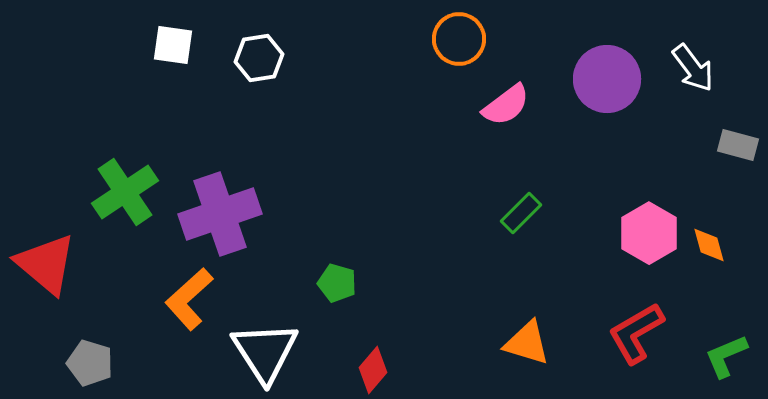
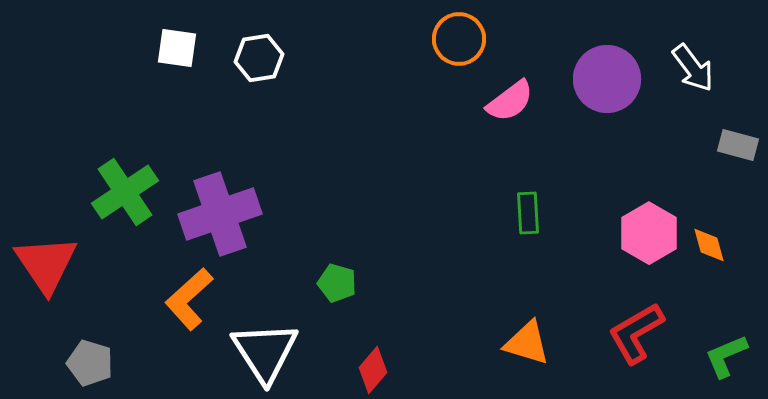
white square: moved 4 px right, 3 px down
pink semicircle: moved 4 px right, 4 px up
green rectangle: moved 7 px right; rotated 48 degrees counterclockwise
red triangle: rotated 16 degrees clockwise
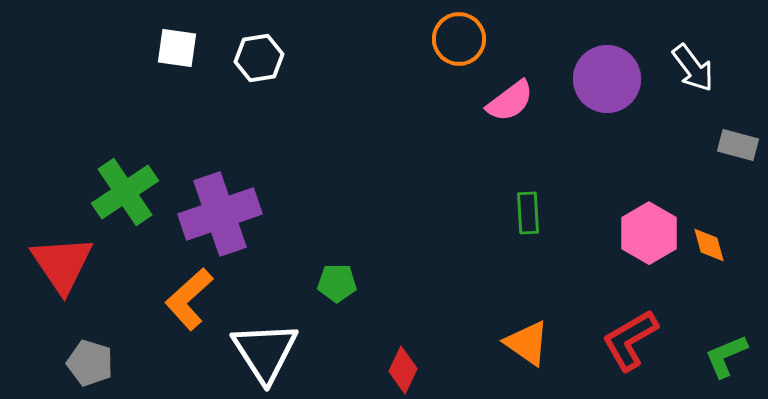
red triangle: moved 16 px right
green pentagon: rotated 15 degrees counterclockwise
red L-shape: moved 6 px left, 7 px down
orange triangle: rotated 18 degrees clockwise
red diamond: moved 30 px right; rotated 15 degrees counterclockwise
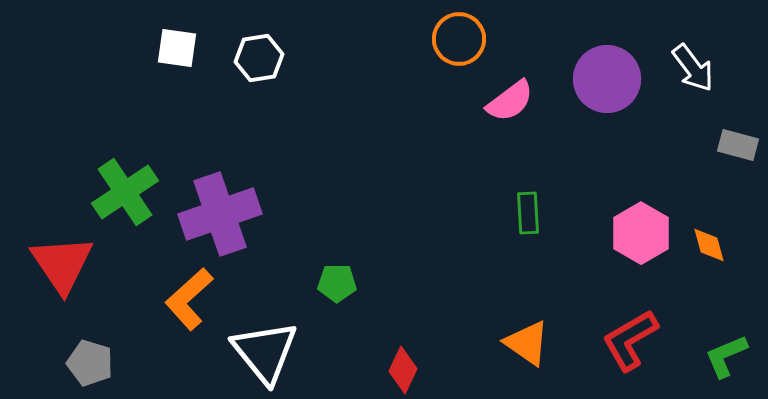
pink hexagon: moved 8 px left
white triangle: rotated 6 degrees counterclockwise
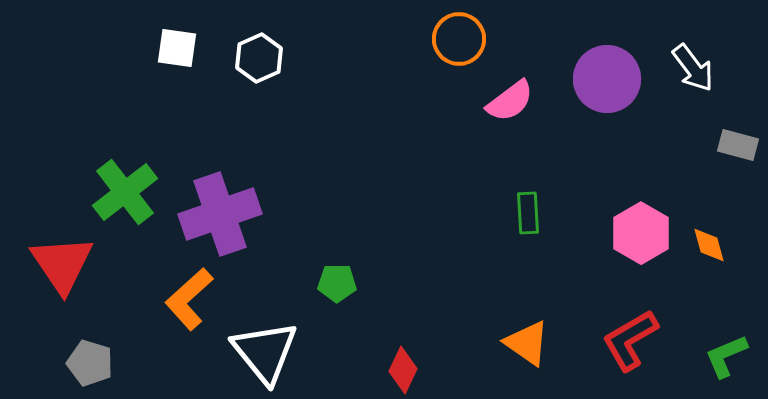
white hexagon: rotated 15 degrees counterclockwise
green cross: rotated 4 degrees counterclockwise
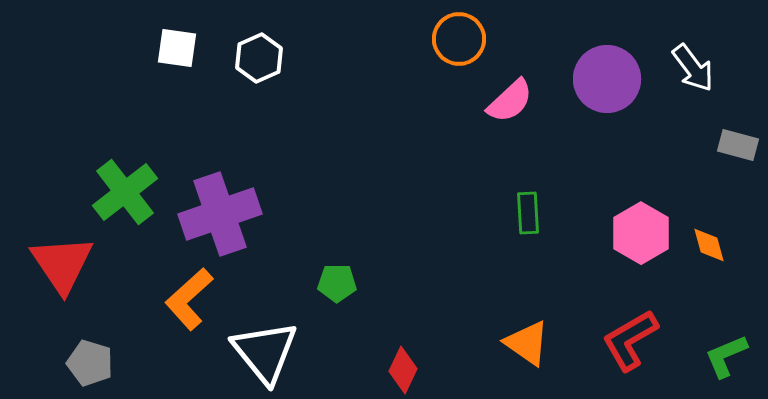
pink semicircle: rotated 6 degrees counterclockwise
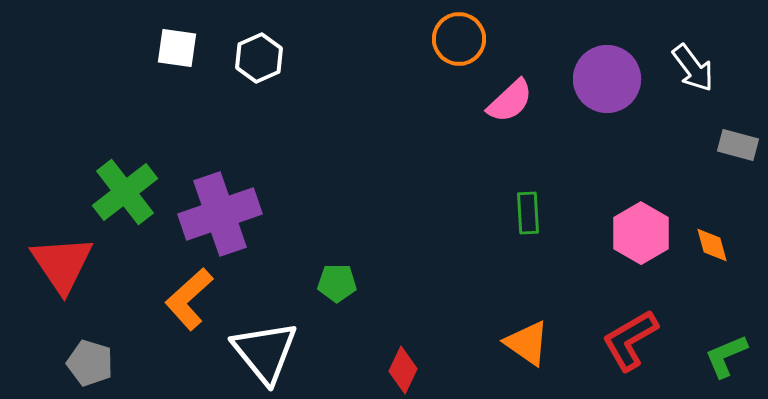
orange diamond: moved 3 px right
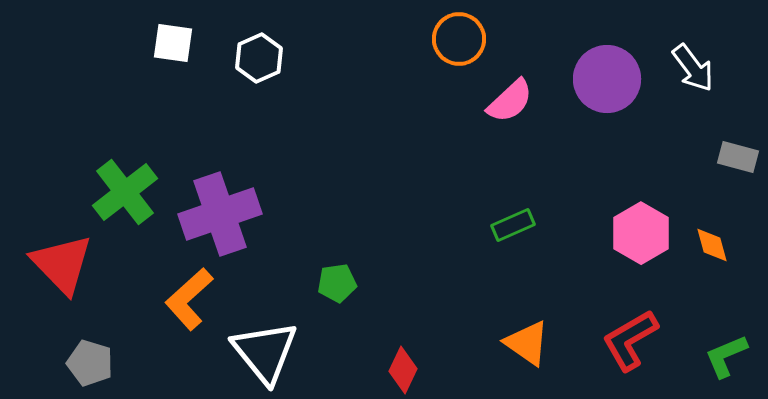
white square: moved 4 px left, 5 px up
gray rectangle: moved 12 px down
green rectangle: moved 15 px left, 12 px down; rotated 69 degrees clockwise
red triangle: rotated 10 degrees counterclockwise
green pentagon: rotated 9 degrees counterclockwise
